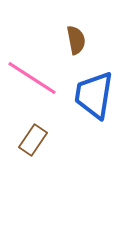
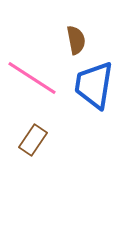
blue trapezoid: moved 10 px up
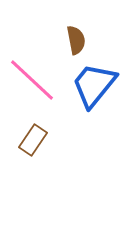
pink line: moved 2 px down; rotated 10 degrees clockwise
blue trapezoid: rotated 30 degrees clockwise
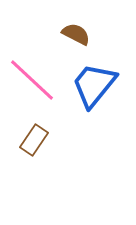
brown semicircle: moved 6 px up; rotated 52 degrees counterclockwise
brown rectangle: moved 1 px right
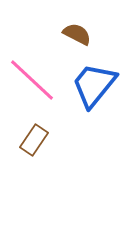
brown semicircle: moved 1 px right
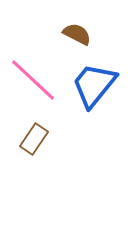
pink line: moved 1 px right
brown rectangle: moved 1 px up
